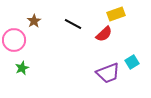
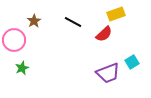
black line: moved 2 px up
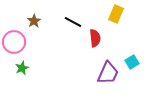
yellow rectangle: rotated 48 degrees counterclockwise
red semicircle: moved 9 px left, 4 px down; rotated 54 degrees counterclockwise
pink circle: moved 2 px down
purple trapezoid: rotated 45 degrees counterclockwise
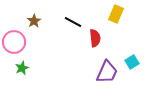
purple trapezoid: moved 1 px left, 1 px up
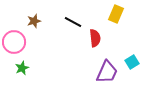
brown star: rotated 16 degrees clockwise
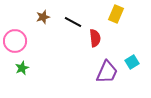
brown star: moved 9 px right, 4 px up
pink circle: moved 1 px right, 1 px up
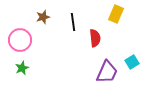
black line: rotated 54 degrees clockwise
pink circle: moved 5 px right, 1 px up
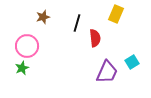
black line: moved 4 px right, 1 px down; rotated 24 degrees clockwise
pink circle: moved 7 px right, 6 px down
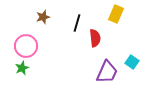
pink circle: moved 1 px left
cyan square: rotated 24 degrees counterclockwise
